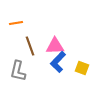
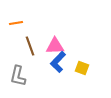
gray L-shape: moved 5 px down
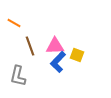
orange line: moved 2 px left; rotated 40 degrees clockwise
yellow square: moved 5 px left, 13 px up
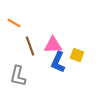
pink triangle: moved 2 px left, 1 px up
blue L-shape: rotated 20 degrees counterclockwise
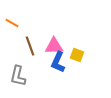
orange line: moved 2 px left
pink triangle: moved 1 px right, 1 px down
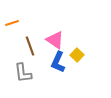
orange line: rotated 48 degrees counterclockwise
pink triangle: moved 1 px right, 6 px up; rotated 36 degrees clockwise
yellow square: rotated 24 degrees clockwise
gray L-shape: moved 5 px right, 3 px up; rotated 20 degrees counterclockwise
